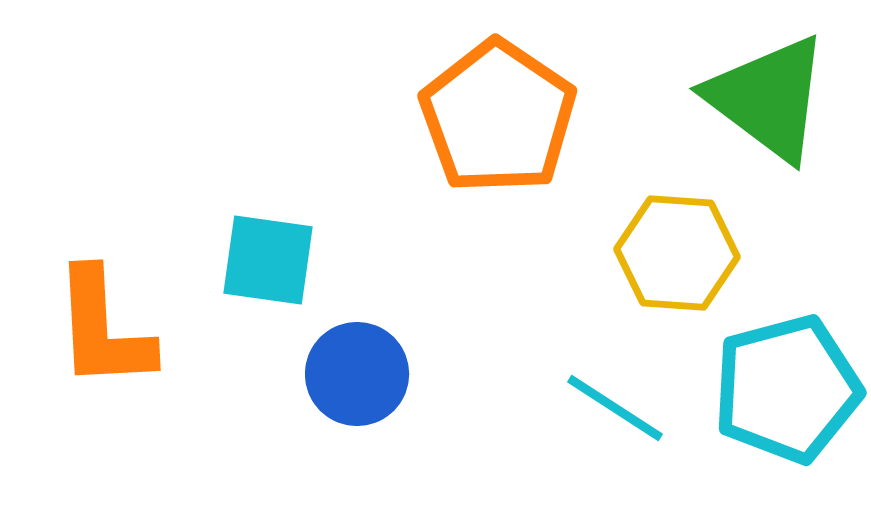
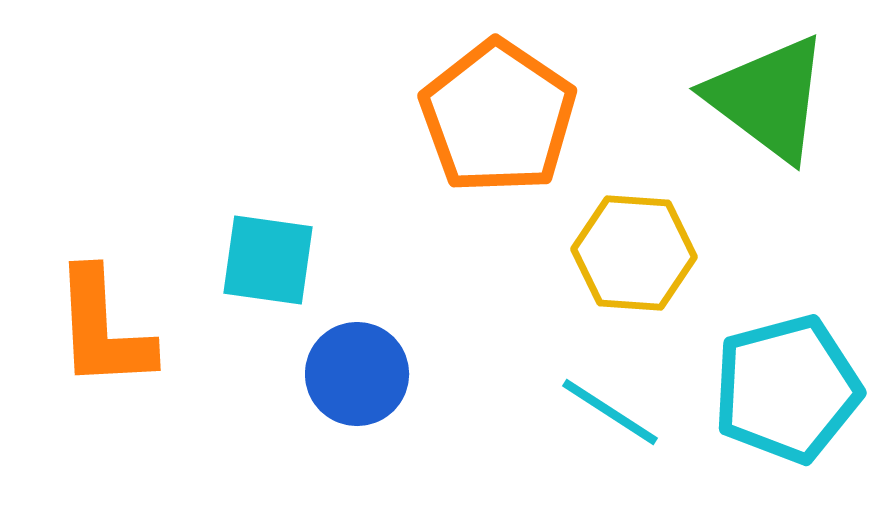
yellow hexagon: moved 43 px left
cyan line: moved 5 px left, 4 px down
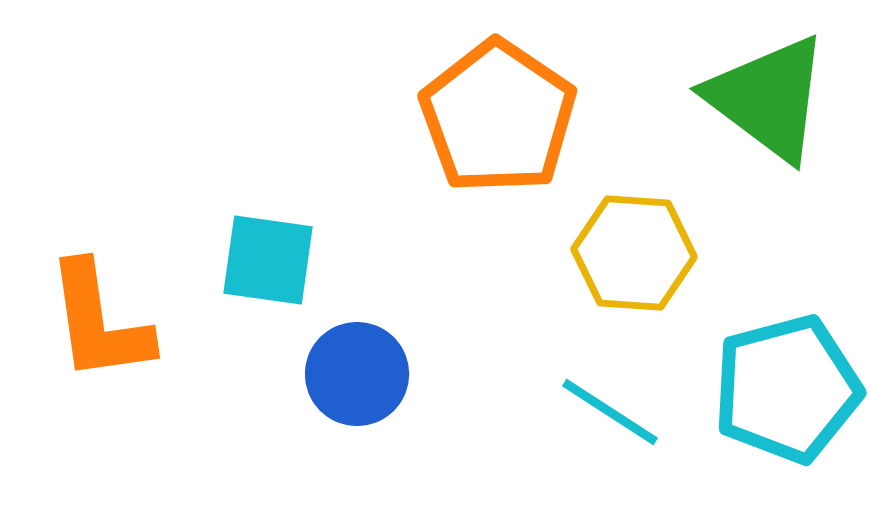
orange L-shape: moved 4 px left, 7 px up; rotated 5 degrees counterclockwise
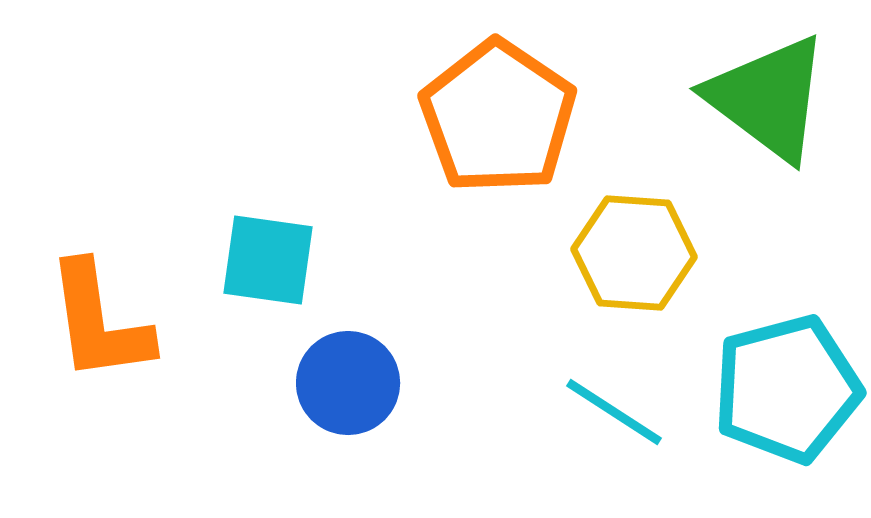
blue circle: moved 9 px left, 9 px down
cyan line: moved 4 px right
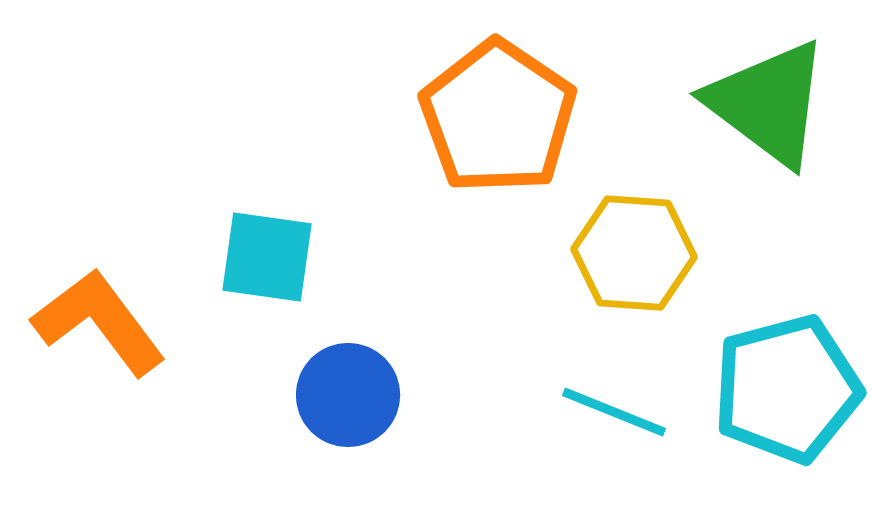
green triangle: moved 5 px down
cyan square: moved 1 px left, 3 px up
orange L-shape: rotated 151 degrees clockwise
blue circle: moved 12 px down
cyan line: rotated 11 degrees counterclockwise
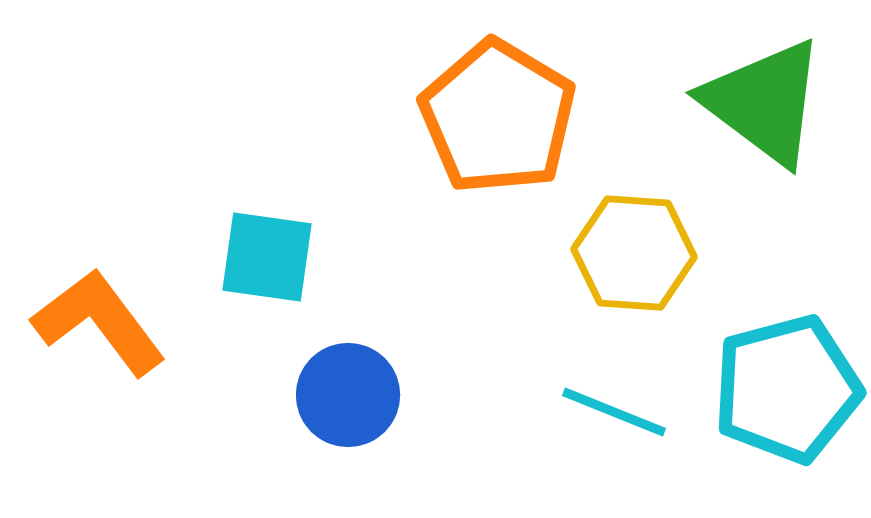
green triangle: moved 4 px left, 1 px up
orange pentagon: rotated 3 degrees counterclockwise
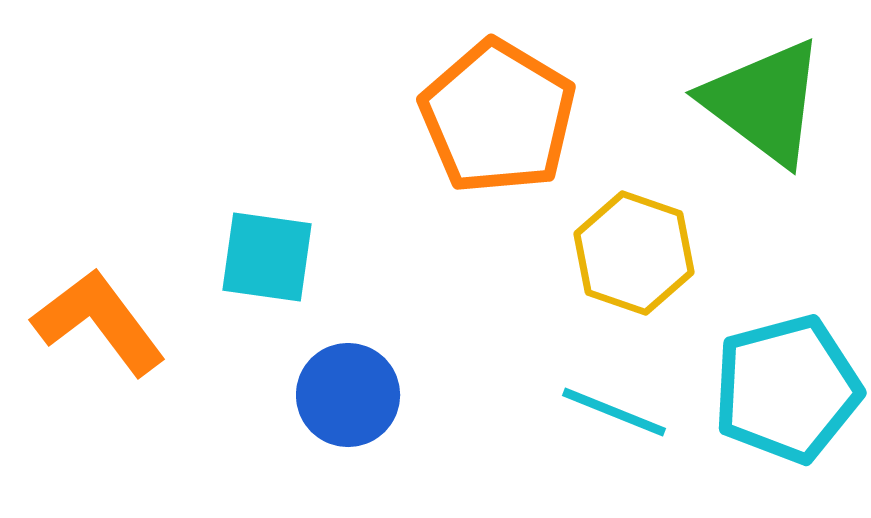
yellow hexagon: rotated 15 degrees clockwise
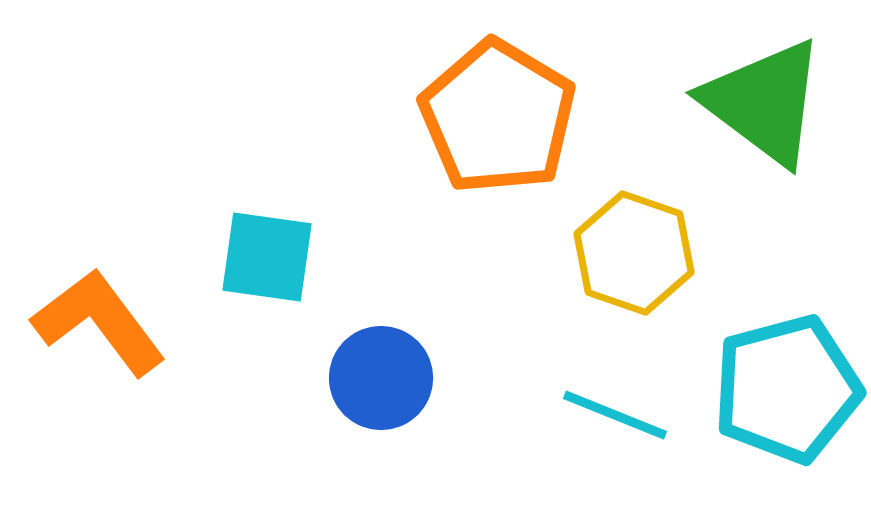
blue circle: moved 33 px right, 17 px up
cyan line: moved 1 px right, 3 px down
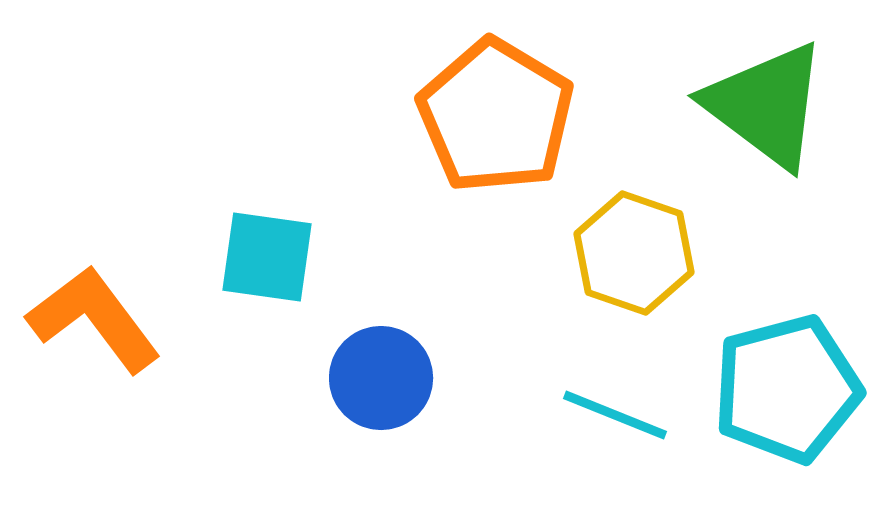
green triangle: moved 2 px right, 3 px down
orange pentagon: moved 2 px left, 1 px up
orange L-shape: moved 5 px left, 3 px up
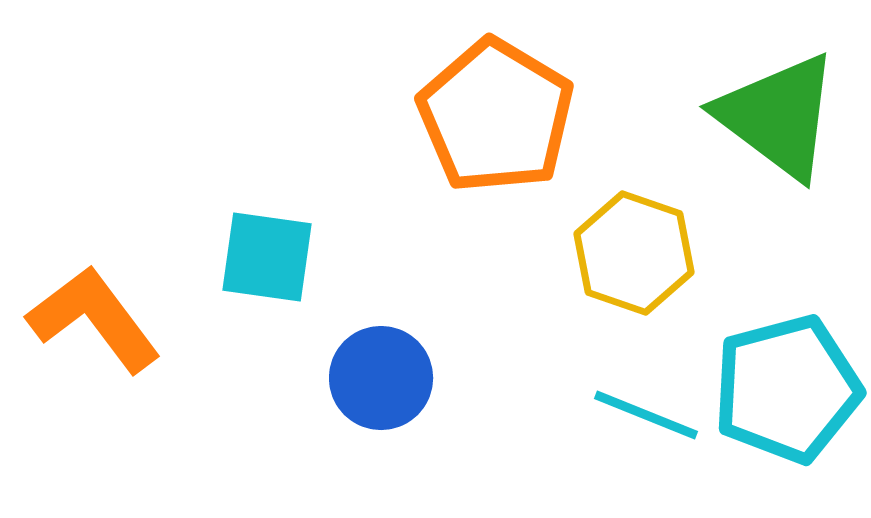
green triangle: moved 12 px right, 11 px down
cyan line: moved 31 px right
